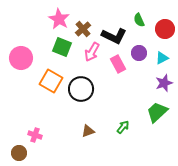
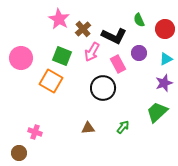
green square: moved 9 px down
cyan triangle: moved 4 px right, 1 px down
black circle: moved 22 px right, 1 px up
brown triangle: moved 3 px up; rotated 16 degrees clockwise
pink cross: moved 3 px up
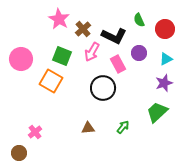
pink circle: moved 1 px down
pink cross: rotated 32 degrees clockwise
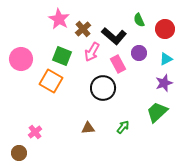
black L-shape: rotated 15 degrees clockwise
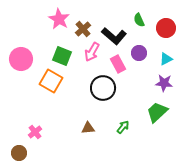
red circle: moved 1 px right, 1 px up
purple star: rotated 24 degrees clockwise
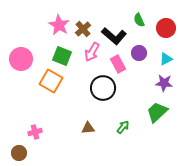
pink star: moved 6 px down
pink cross: rotated 24 degrees clockwise
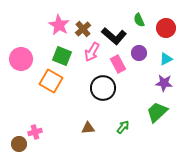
brown circle: moved 9 px up
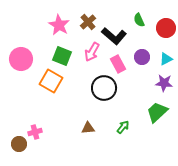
brown cross: moved 5 px right, 7 px up
purple circle: moved 3 px right, 4 px down
black circle: moved 1 px right
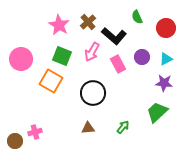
green semicircle: moved 2 px left, 3 px up
black circle: moved 11 px left, 5 px down
brown circle: moved 4 px left, 3 px up
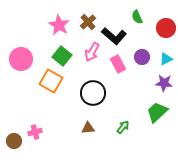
green square: rotated 18 degrees clockwise
brown circle: moved 1 px left
